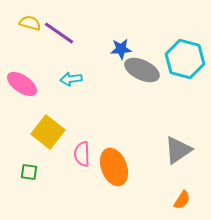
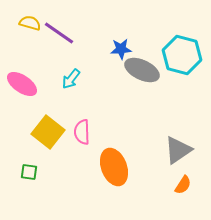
cyan hexagon: moved 3 px left, 4 px up
cyan arrow: rotated 45 degrees counterclockwise
pink semicircle: moved 22 px up
orange semicircle: moved 1 px right, 15 px up
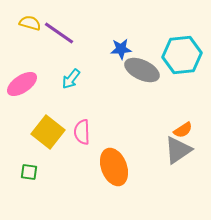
cyan hexagon: rotated 21 degrees counterclockwise
pink ellipse: rotated 68 degrees counterclockwise
orange semicircle: moved 55 px up; rotated 24 degrees clockwise
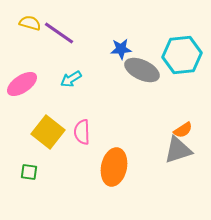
cyan arrow: rotated 20 degrees clockwise
gray triangle: rotated 16 degrees clockwise
orange ellipse: rotated 33 degrees clockwise
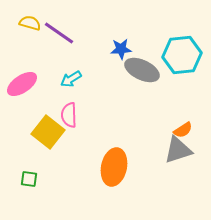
pink semicircle: moved 13 px left, 17 px up
green square: moved 7 px down
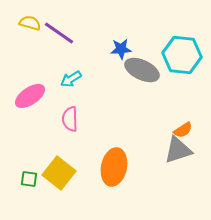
cyan hexagon: rotated 12 degrees clockwise
pink ellipse: moved 8 px right, 12 px down
pink semicircle: moved 1 px right, 4 px down
yellow square: moved 11 px right, 41 px down
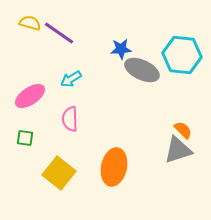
orange semicircle: rotated 102 degrees counterclockwise
green square: moved 4 px left, 41 px up
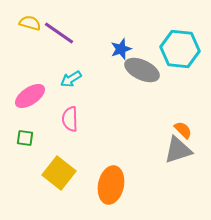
blue star: rotated 15 degrees counterclockwise
cyan hexagon: moved 2 px left, 6 px up
orange ellipse: moved 3 px left, 18 px down
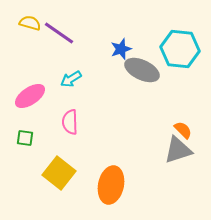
pink semicircle: moved 3 px down
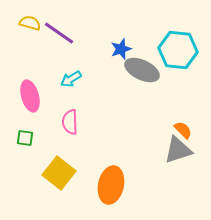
cyan hexagon: moved 2 px left, 1 px down
pink ellipse: rotated 72 degrees counterclockwise
